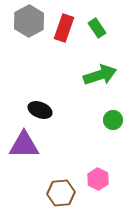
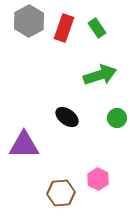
black ellipse: moved 27 px right, 7 px down; rotated 15 degrees clockwise
green circle: moved 4 px right, 2 px up
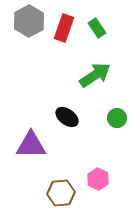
green arrow: moved 5 px left; rotated 16 degrees counterclockwise
purple triangle: moved 7 px right
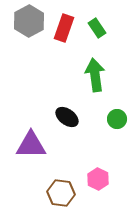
green arrow: rotated 64 degrees counterclockwise
green circle: moved 1 px down
brown hexagon: rotated 12 degrees clockwise
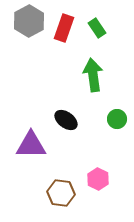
green arrow: moved 2 px left
black ellipse: moved 1 px left, 3 px down
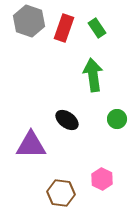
gray hexagon: rotated 12 degrees counterclockwise
black ellipse: moved 1 px right
pink hexagon: moved 4 px right
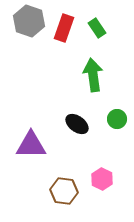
black ellipse: moved 10 px right, 4 px down
brown hexagon: moved 3 px right, 2 px up
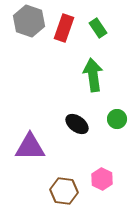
green rectangle: moved 1 px right
purple triangle: moved 1 px left, 2 px down
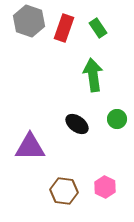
pink hexagon: moved 3 px right, 8 px down
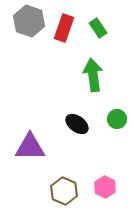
brown hexagon: rotated 16 degrees clockwise
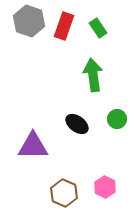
red rectangle: moved 2 px up
purple triangle: moved 3 px right, 1 px up
brown hexagon: moved 2 px down
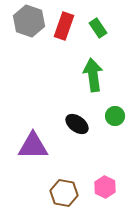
green circle: moved 2 px left, 3 px up
brown hexagon: rotated 12 degrees counterclockwise
